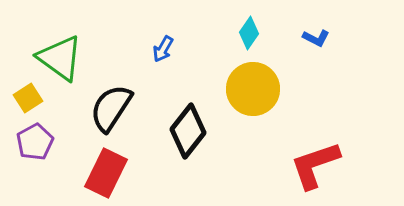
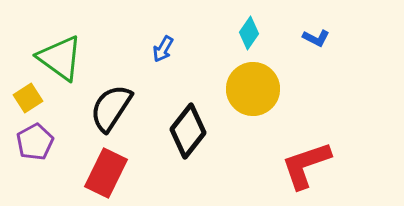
red L-shape: moved 9 px left
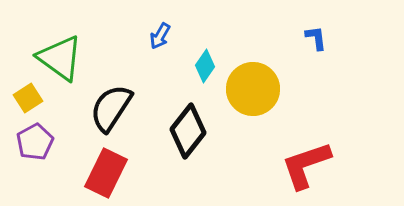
cyan diamond: moved 44 px left, 33 px down
blue L-shape: rotated 124 degrees counterclockwise
blue arrow: moved 3 px left, 13 px up
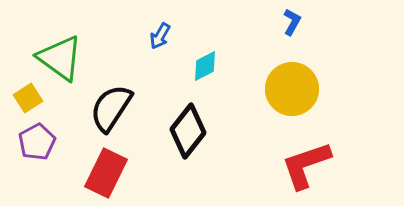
blue L-shape: moved 24 px left, 16 px up; rotated 36 degrees clockwise
cyan diamond: rotated 28 degrees clockwise
yellow circle: moved 39 px right
purple pentagon: moved 2 px right
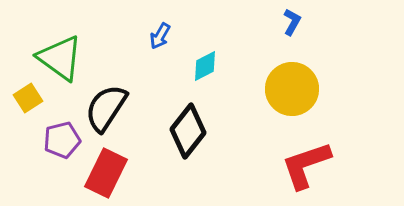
black semicircle: moved 5 px left
purple pentagon: moved 25 px right, 2 px up; rotated 15 degrees clockwise
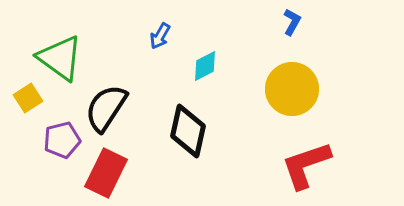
black diamond: rotated 26 degrees counterclockwise
